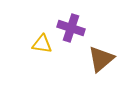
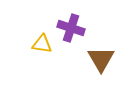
brown triangle: rotated 20 degrees counterclockwise
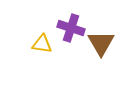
brown triangle: moved 16 px up
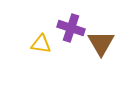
yellow triangle: moved 1 px left
